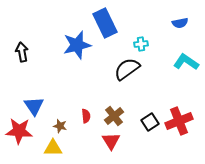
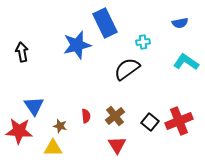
cyan cross: moved 2 px right, 2 px up
brown cross: moved 1 px right
black square: rotated 18 degrees counterclockwise
red triangle: moved 6 px right, 4 px down
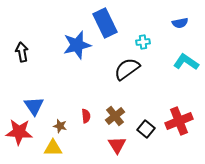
black square: moved 4 px left, 7 px down
red star: moved 1 px down
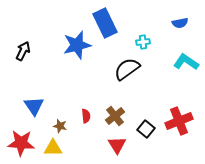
black arrow: moved 1 px right, 1 px up; rotated 36 degrees clockwise
red star: moved 2 px right, 11 px down
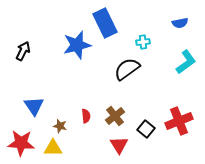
cyan L-shape: rotated 110 degrees clockwise
red triangle: moved 2 px right
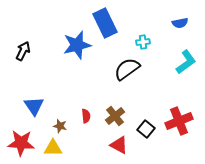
red triangle: rotated 30 degrees counterclockwise
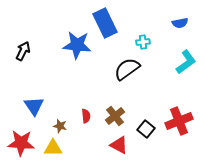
blue star: rotated 20 degrees clockwise
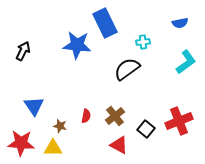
red semicircle: rotated 16 degrees clockwise
